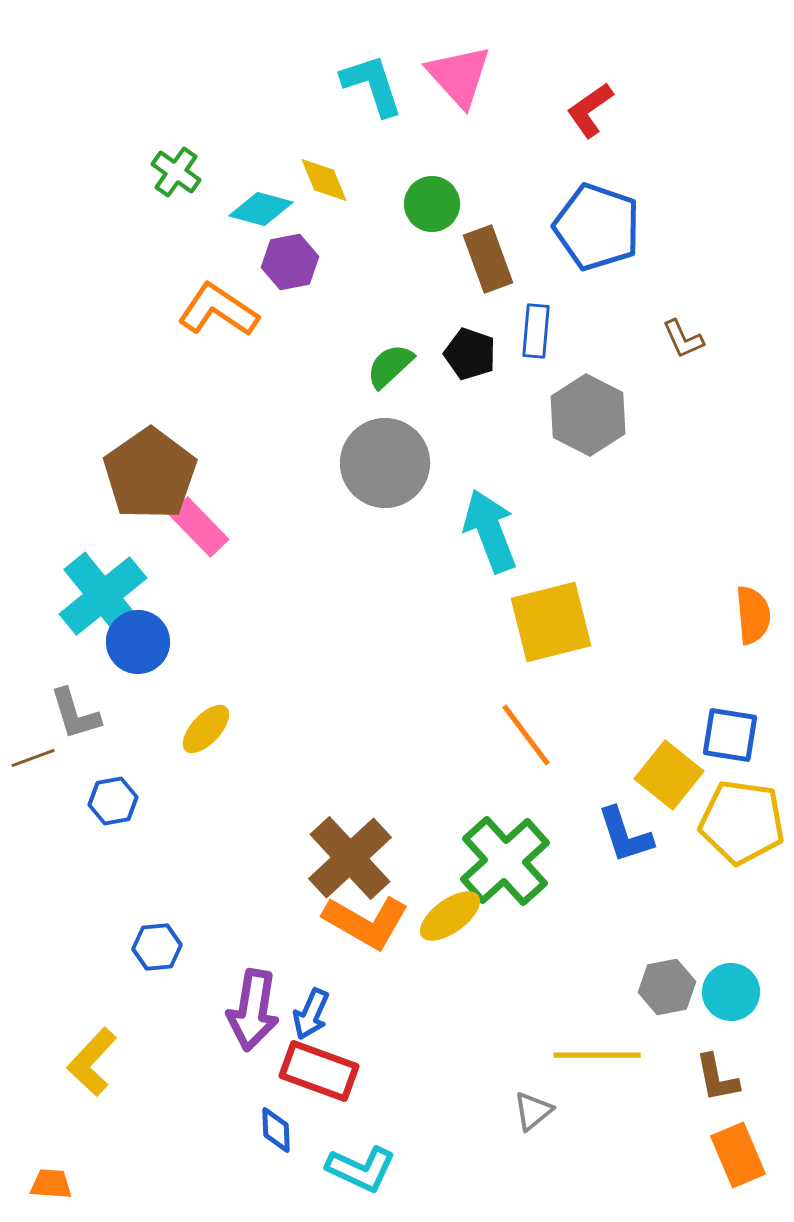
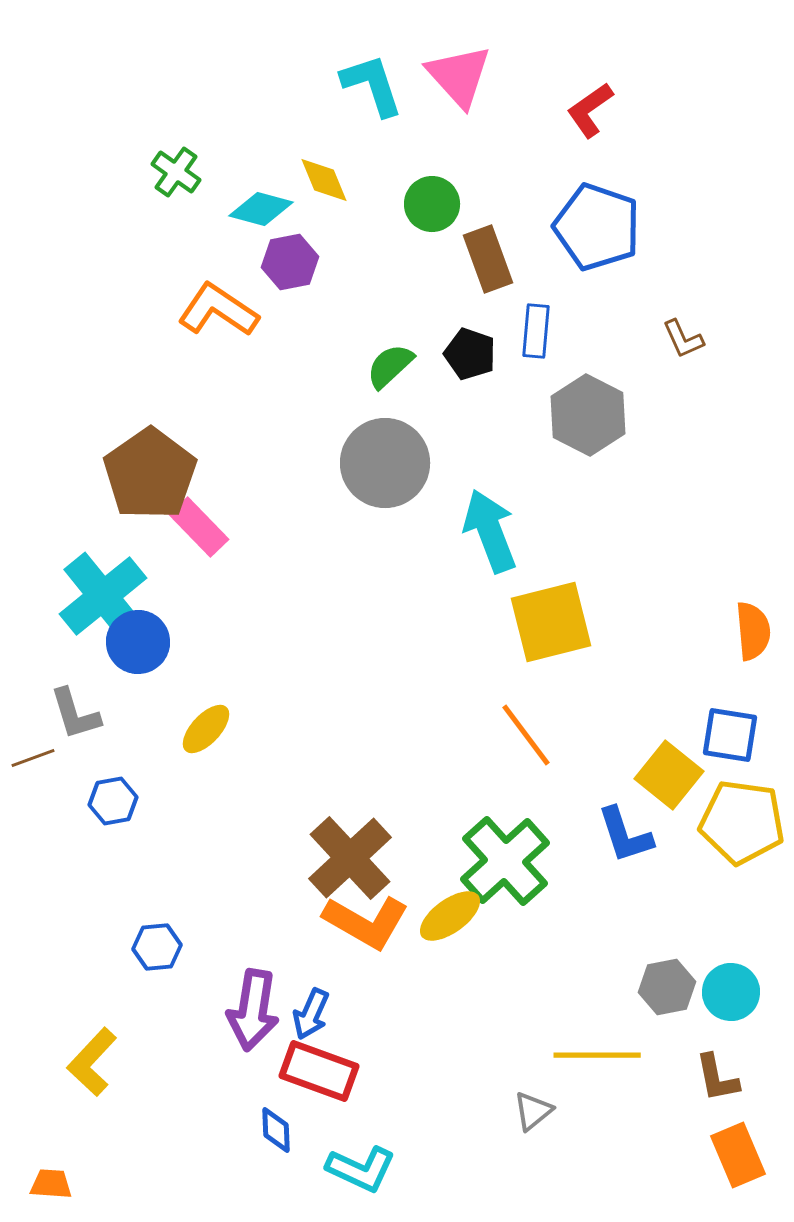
orange semicircle at (753, 615): moved 16 px down
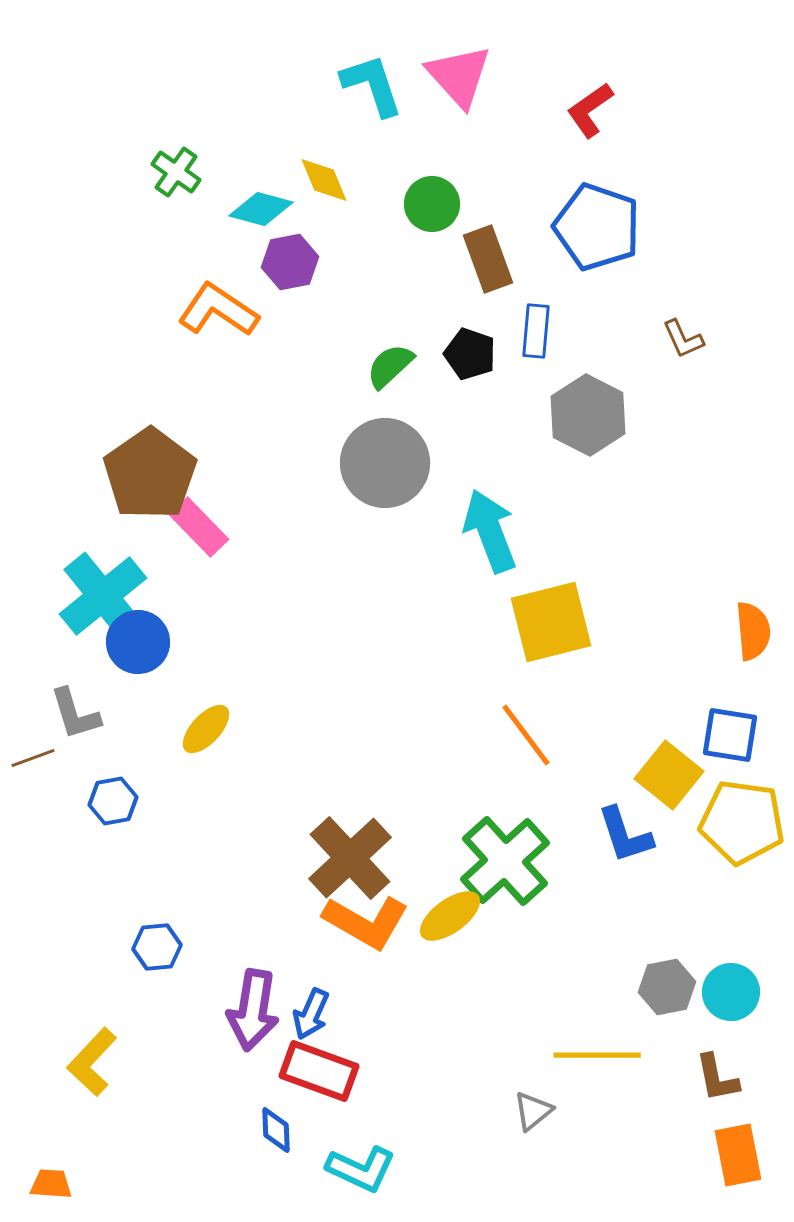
orange rectangle at (738, 1155): rotated 12 degrees clockwise
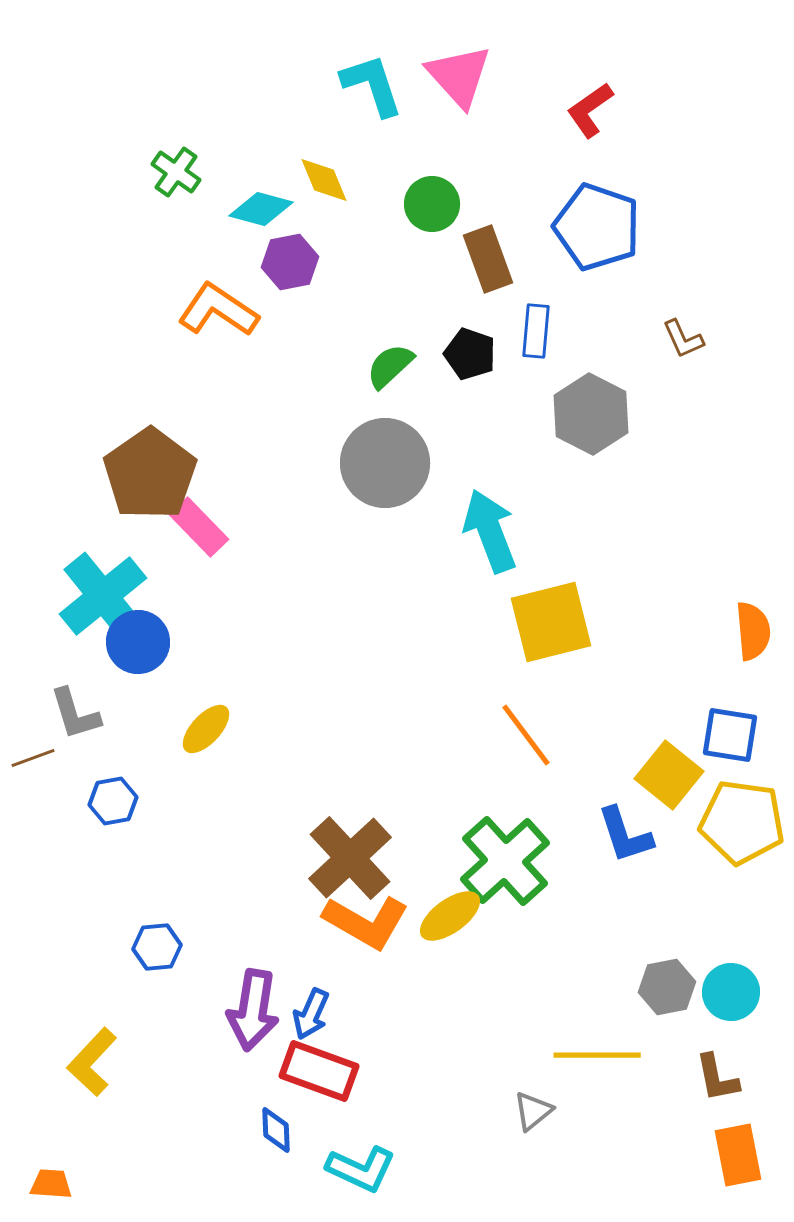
gray hexagon at (588, 415): moved 3 px right, 1 px up
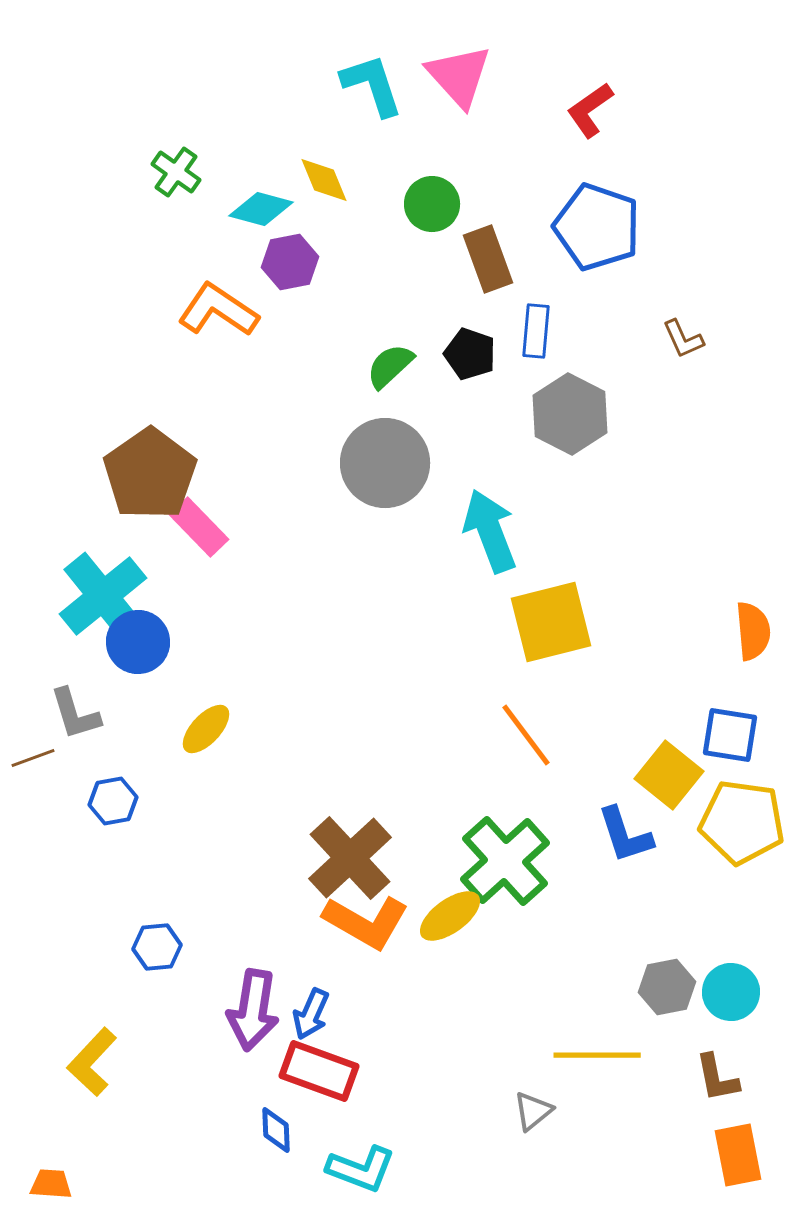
gray hexagon at (591, 414): moved 21 px left
cyan L-shape at (361, 1169): rotated 4 degrees counterclockwise
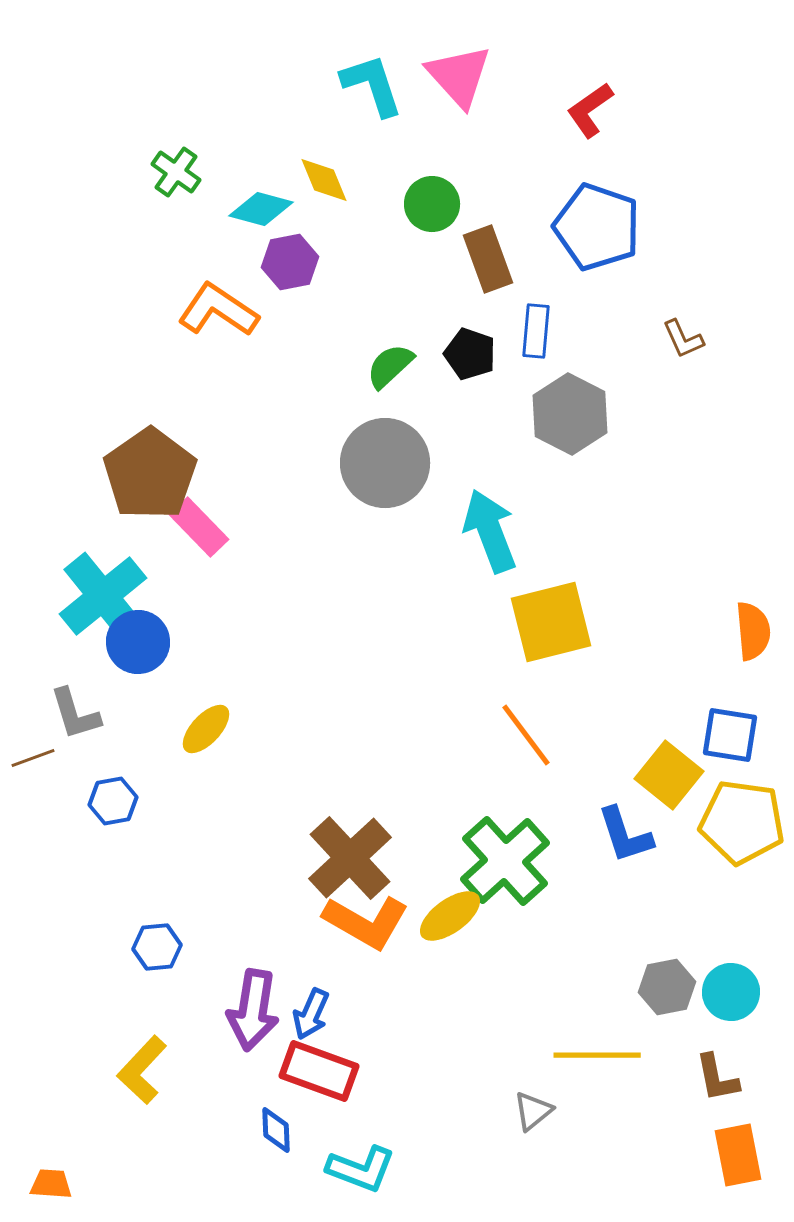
yellow L-shape at (92, 1062): moved 50 px right, 8 px down
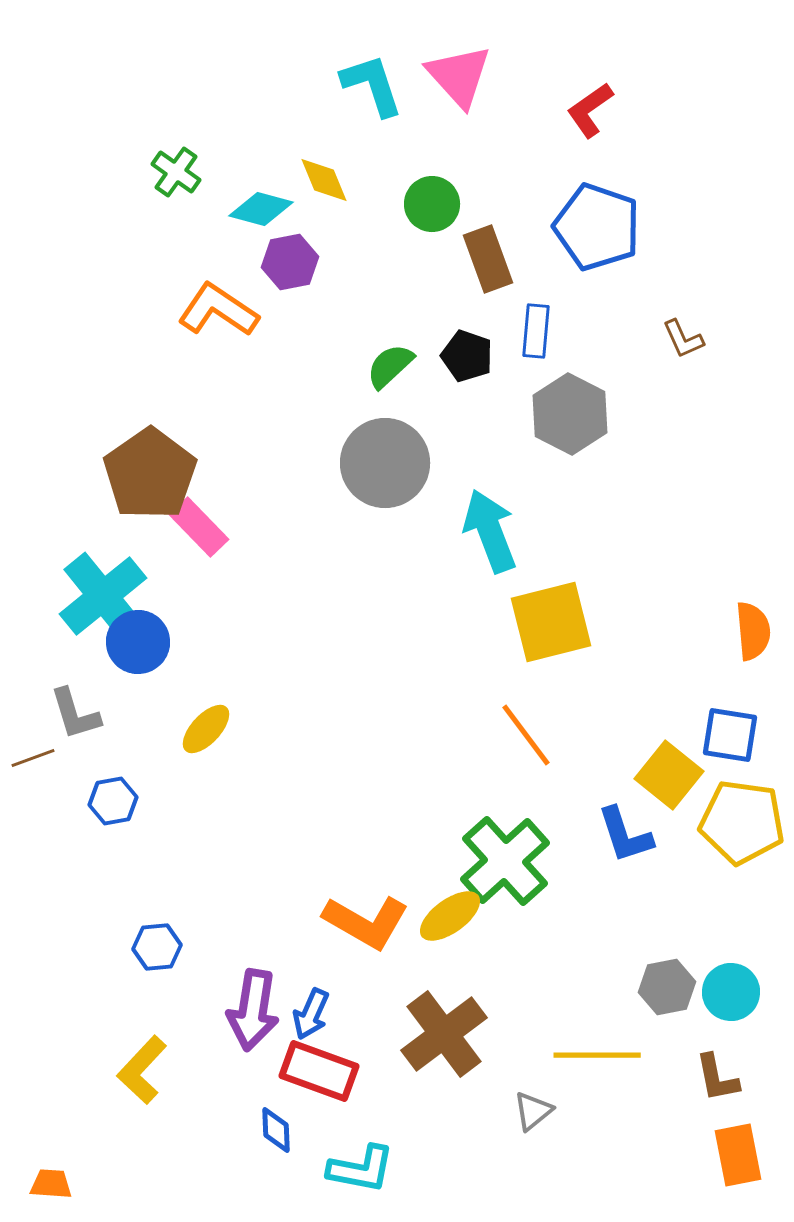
black pentagon at (470, 354): moved 3 px left, 2 px down
brown cross at (350, 858): moved 94 px right, 176 px down; rotated 6 degrees clockwise
cyan L-shape at (361, 1169): rotated 10 degrees counterclockwise
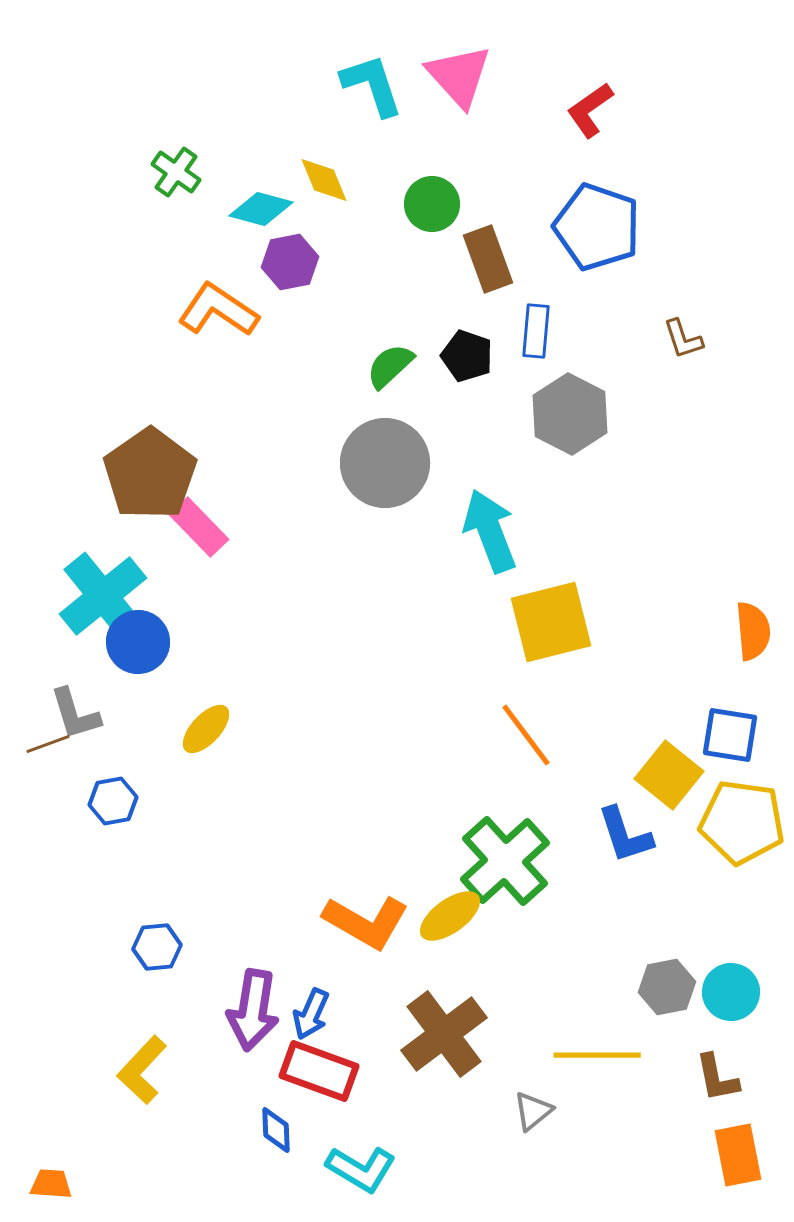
brown L-shape at (683, 339): rotated 6 degrees clockwise
brown line at (33, 758): moved 15 px right, 14 px up
cyan L-shape at (361, 1169): rotated 20 degrees clockwise
